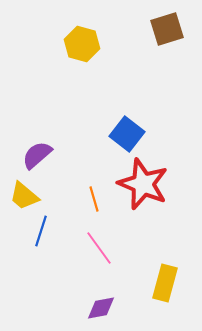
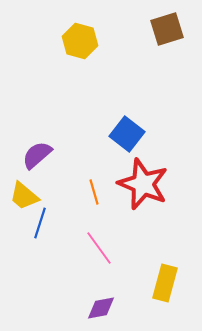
yellow hexagon: moved 2 px left, 3 px up
orange line: moved 7 px up
blue line: moved 1 px left, 8 px up
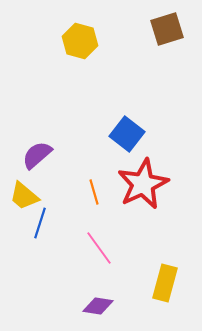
red star: rotated 24 degrees clockwise
purple diamond: moved 3 px left, 2 px up; rotated 20 degrees clockwise
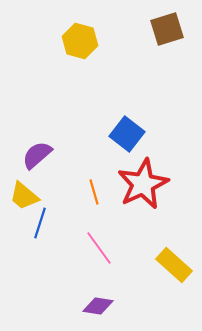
yellow rectangle: moved 9 px right, 18 px up; rotated 63 degrees counterclockwise
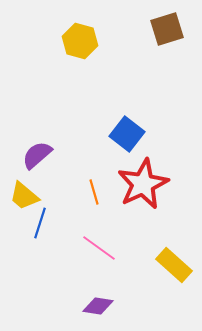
pink line: rotated 18 degrees counterclockwise
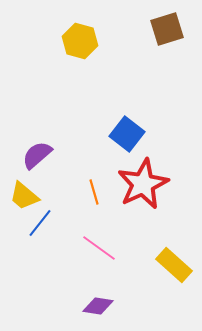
blue line: rotated 20 degrees clockwise
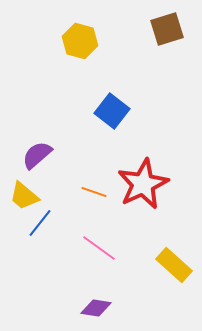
blue square: moved 15 px left, 23 px up
orange line: rotated 55 degrees counterclockwise
purple diamond: moved 2 px left, 2 px down
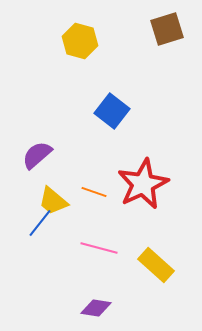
yellow trapezoid: moved 29 px right, 5 px down
pink line: rotated 21 degrees counterclockwise
yellow rectangle: moved 18 px left
